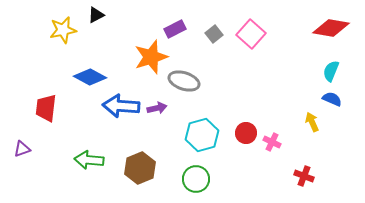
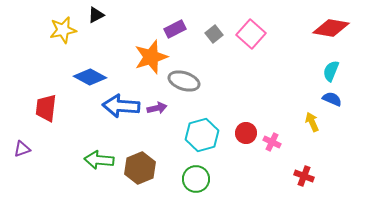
green arrow: moved 10 px right
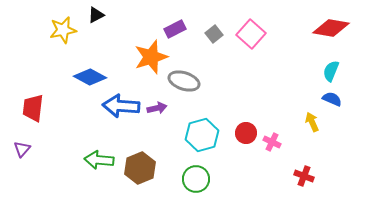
red trapezoid: moved 13 px left
purple triangle: rotated 30 degrees counterclockwise
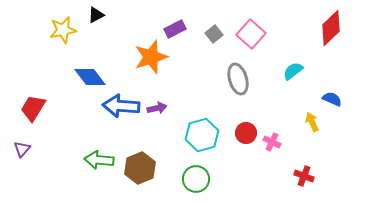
red diamond: rotated 54 degrees counterclockwise
cyan semicircle: moved 38 px left; rotated 30 degrees clockwise
blue diamond: rotated 24 degrees clockwise
gray ellipse: moved 54 px right, 2 px up; rotated 56 degrees clockwise
red trapezoid: rotated 24 degrees clockwise
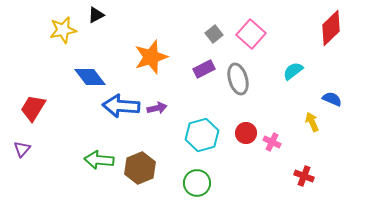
purple rectangle: moved 29 px right, 40 px down
green circle: moved 1 px right, 4 px down
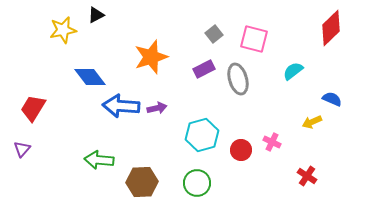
pink square: moved 3 px right, 5 px down; rotated 28 degrees counterclockwise
yellow arrow: rotated 90 degrees counterclockwise
red circle: moved 5 px left, 17 px down
brown hexagon: moved 2 px right, 14 px down; rotated 20 degrees clockwise
red cross: moved 3 px right; rotated 12 degrees clockwise
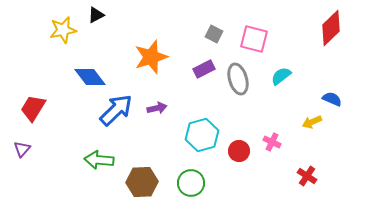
gray square: rotated 24 degrees counterclockwise
cyan semicircle: moved 12 px left, 5 px down
blue arrow: moved 5 px left, 4 px down; rotated 132 degrees clockwise
red circle: moved 2 px left, 1 px down
green circle: moved 6 px left
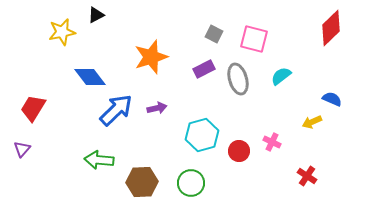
yellow star: moved 1 px left, 2 px down
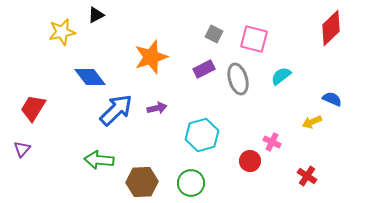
red circle: moved 11 px right, 10 px down
